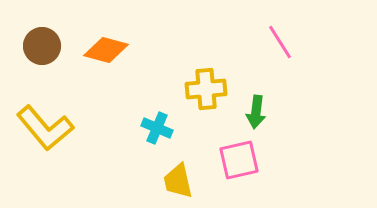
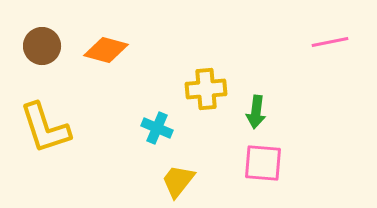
pink line: moved 50 px right; rotated 69 degrees counterclockwise
yellow L-shape: rotated 22 degrees clockwise
pink square: moved 24 px right, 3 px down; rotated 18 degrees clockwise
yellow trapezoid: rotated 51 degrees clockwise
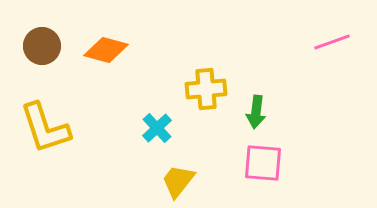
pink line: moved 2 px right; rotated 9 degrees counterclockwise
cyan cross: rotated 24 degrees clockwise
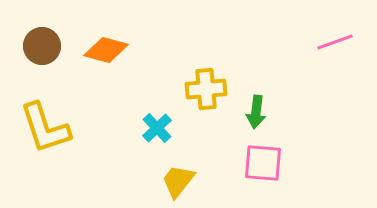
pink line: moved 3 px right
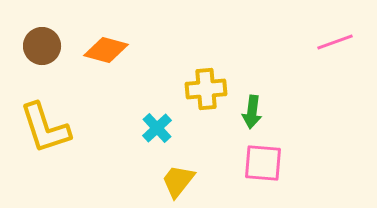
green arrow: moved 4 px left
